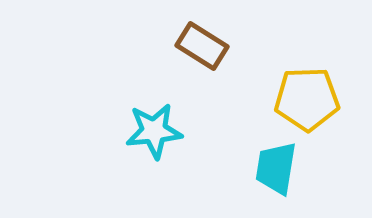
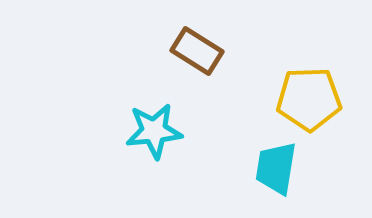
brown rectangle: moved 5 px left, 5 px down
yellow pentagon: moved 2 px right
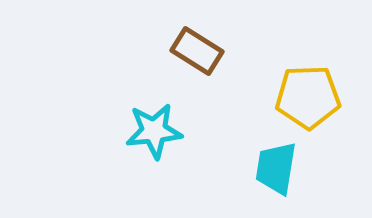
yellow pentagon: moved 1 px left, 2 px up
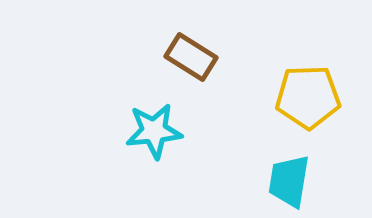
brown rectangle: moved 6 px left, 6 px down
cyan trapezoid: moved 13 px right, 13 px down
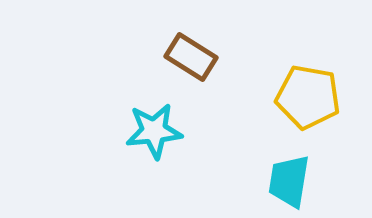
yellow pentagon: rotated 12 degrees clockwise
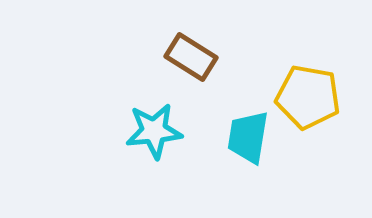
cyan trapezoid: moved 41 px left, 44 px up
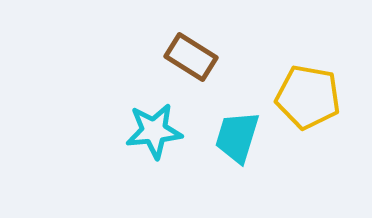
cyan trapezoid: moved 11 px left; rotated 8 degrees clockwise
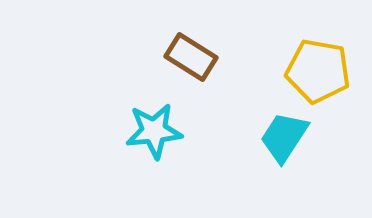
yellow pentagon: moved 10 px right, 26 px up
cyan trapezoid: moved 47 px right; rotated 16 degrees clockwise
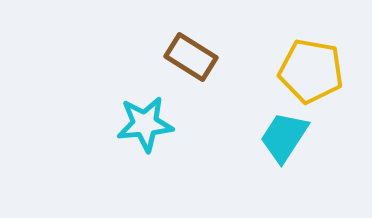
yellow pentagon: moved 7 px left
cyan star: moved 9 px left, 7 px up
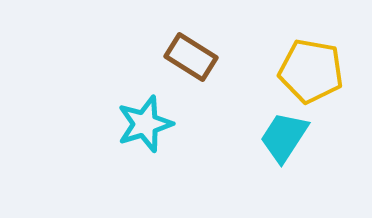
cyan star: rotated 12 degrees counterclockwise
